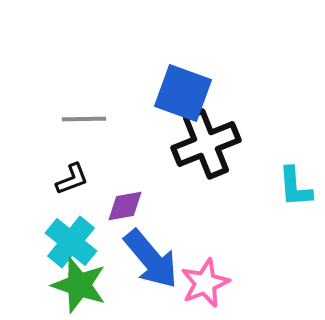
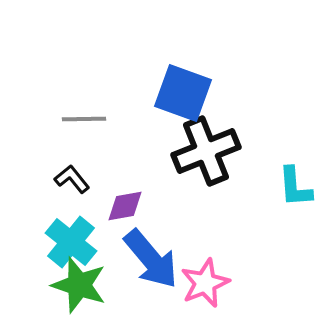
black cross: moved 7 px down
black L-shape: rotated 108 degrees counterclockwise
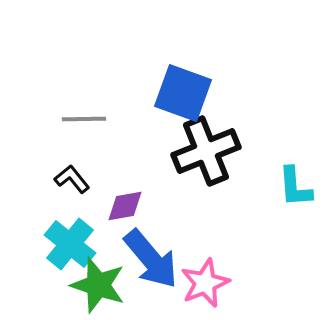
cyan cross: moved 1 px left, 2 px down
green star: moved 19 px right
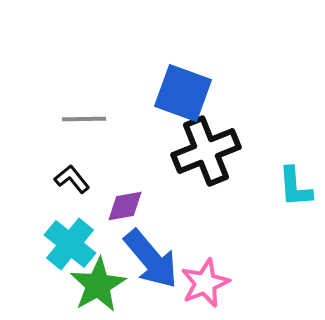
green star: rotated 24 degrees clockwise
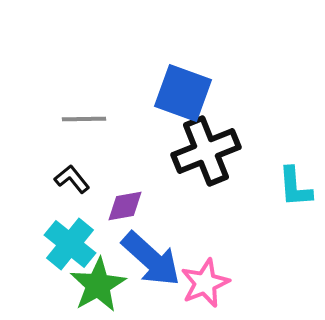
blue arrow: rotated 8 degrees counterclockwise
